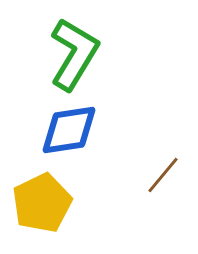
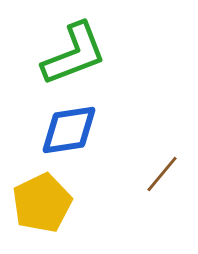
green L-shape: rotated 38 degrees clockwise
brown line: moved 1 px left, 1 px up
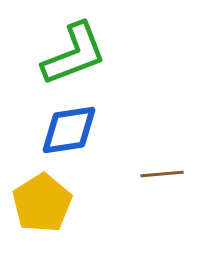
brown line: rotated 45 degrees clockwise
yellow pentagon: rotated 6 degrees counterclockwise
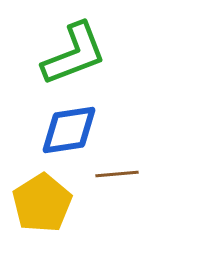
brown line: moved 45 px left
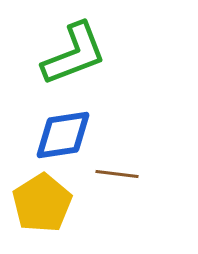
blue diamond: moved 6 px left, 5 px down
brown line: rotated 12 degrees clockwise
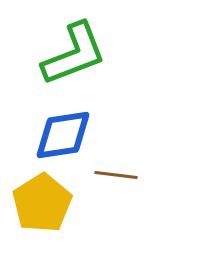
brown line: moved 1 px left, 1 px down
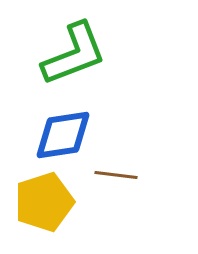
yellow pentagon: moved 2 px right, 1 px up; rotated 14 degrees clockwise
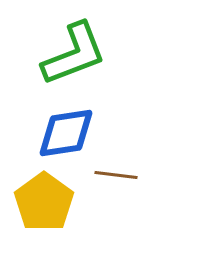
blue diamond: moved 3 px right, 2 px up
yellow pentagon: rotated 18 degrees counterclockwise
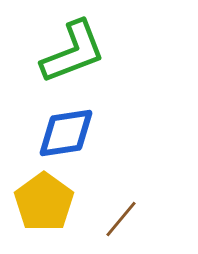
green L-shape: moved 1 px left, 2 px up
brown line: moved 5 px right, 44 px down; rotated 57 degrees counterclockwise
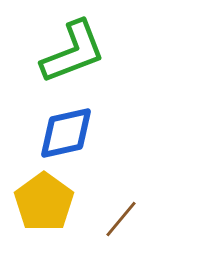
blue diamond: rotated 4 degrees counterclockwise
